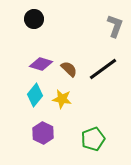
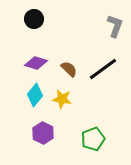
purple diamond: moved 5 px left, 1 px up
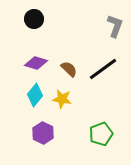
green pentagon: moved 8 px right, 5 px up
